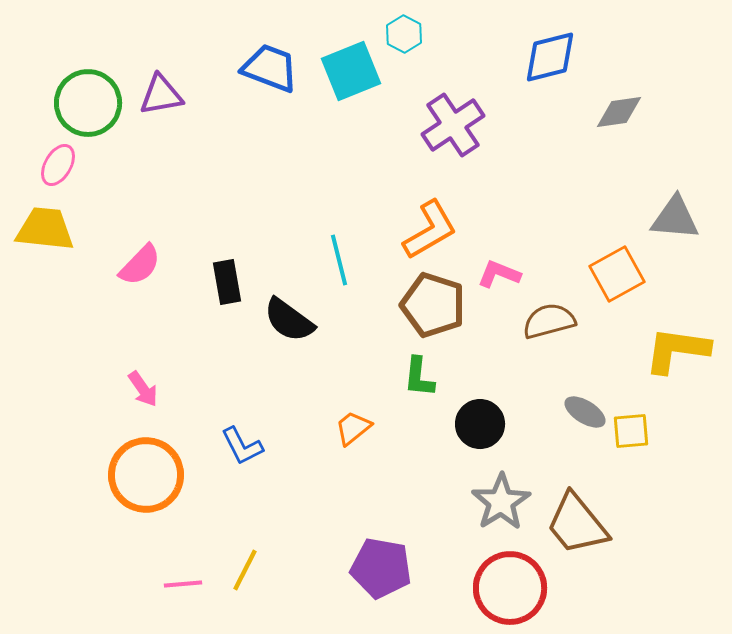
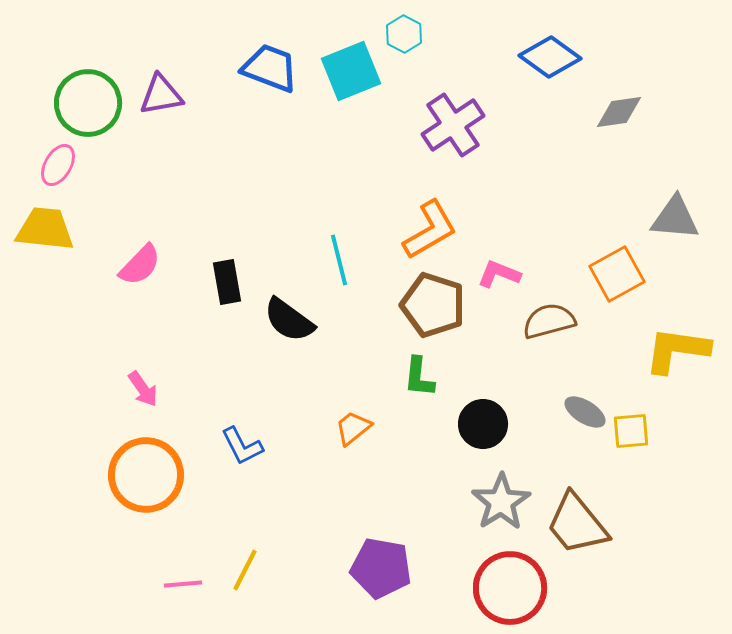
blue diamond: rotated 50 degrees clockwise
black circle: moved 3 px right
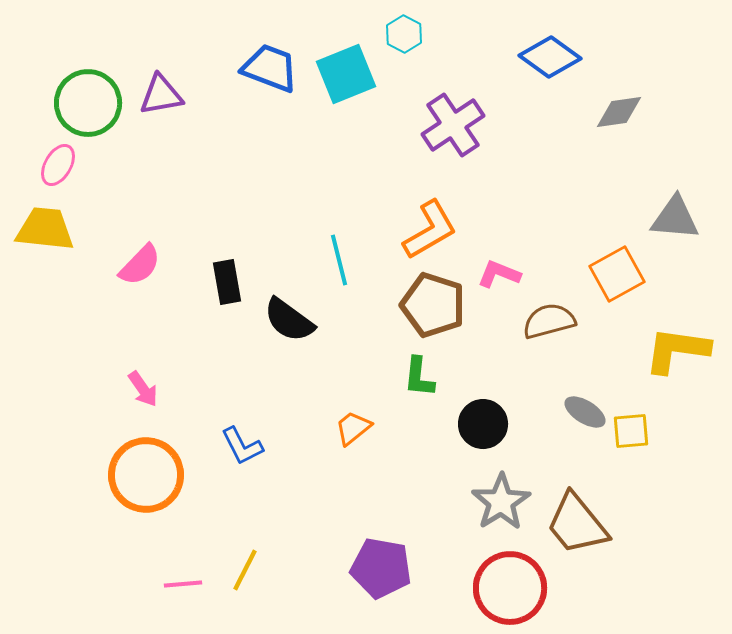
cyan square: moved 5 px left, 3 px down
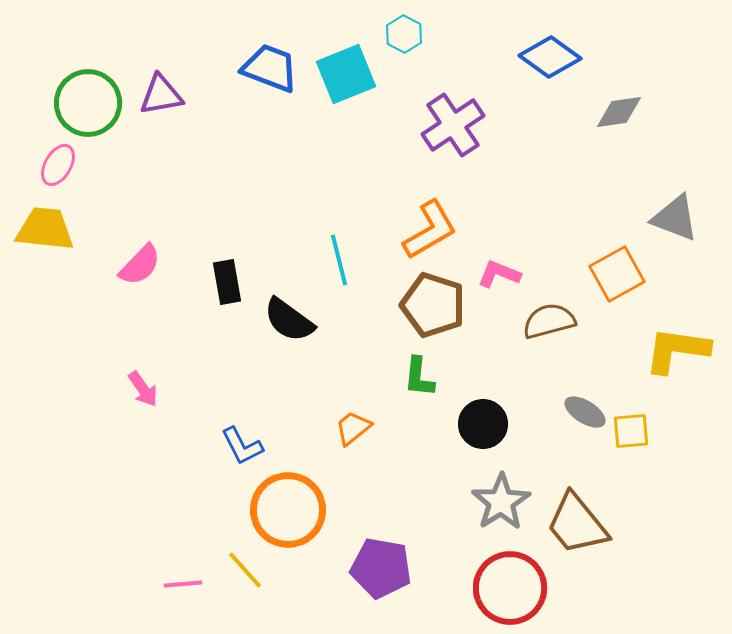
gray triangle: rotated 16 degrees clockwise
orange circle: moved 142 px right, 35 px down
yellow line: rotated 69 degrees counterclockwise
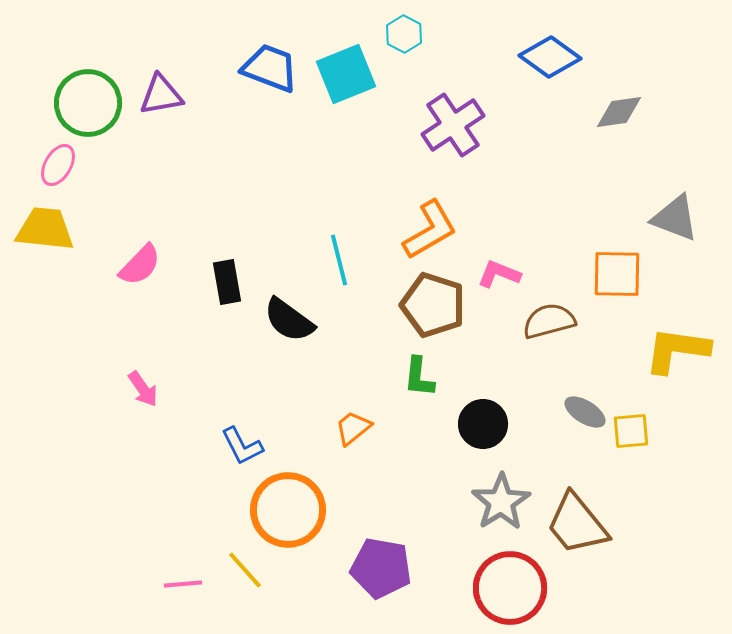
orange square: rotated 30 degrees clockwise
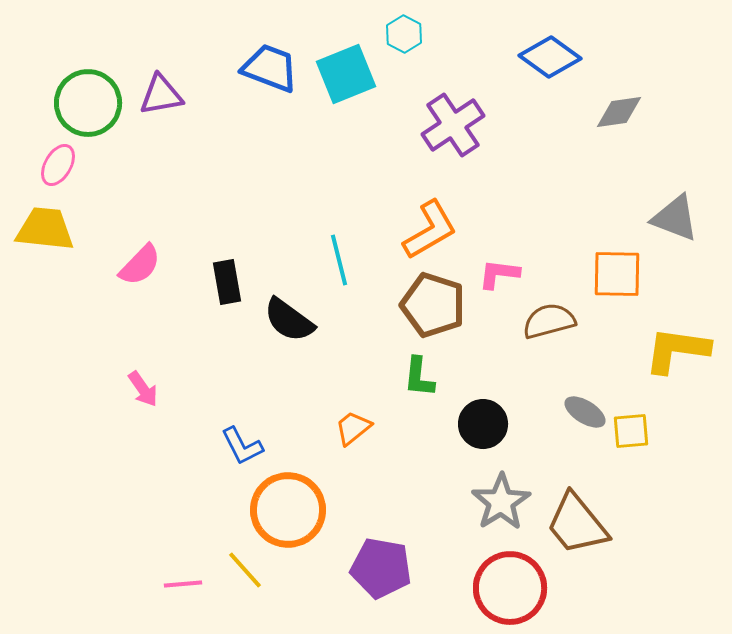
pink L-shape: rotated 15 degrees counterclockwise
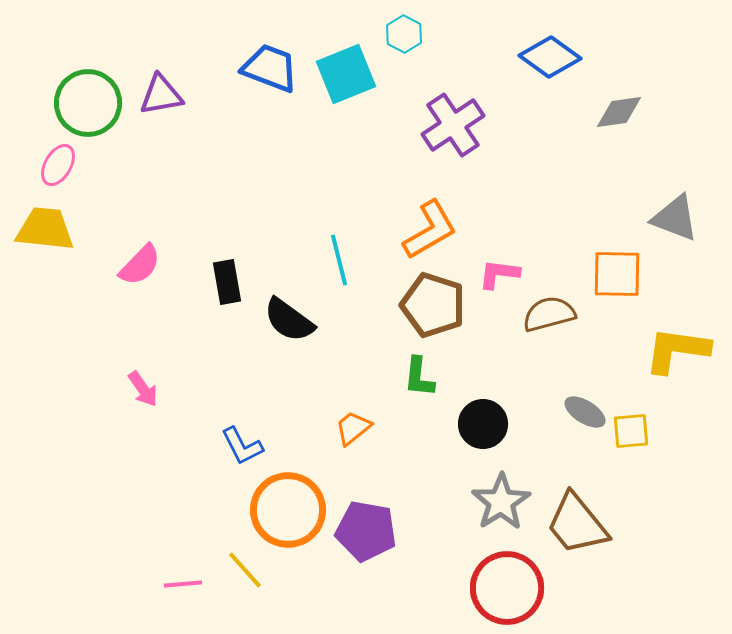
brown semicircle: moved 7 px up
purple pentagon: moved 15 px left, 37 px up
red circle: moved 3 px left
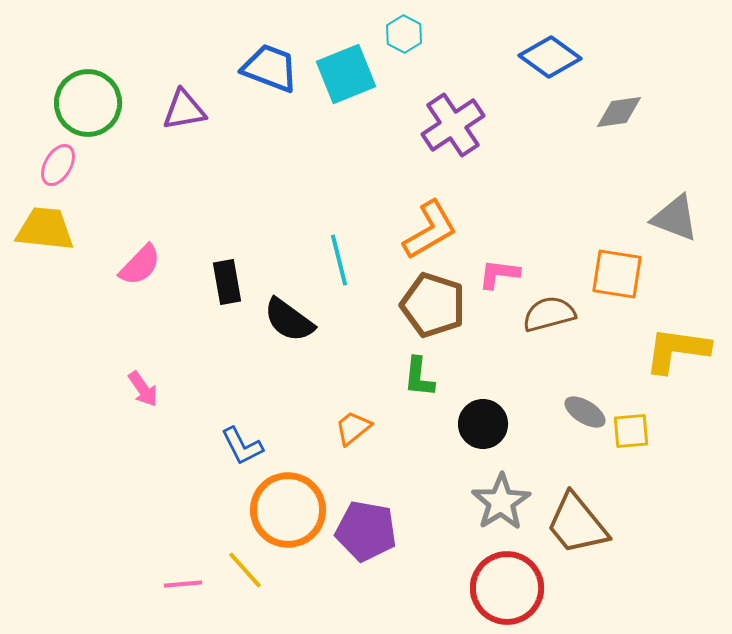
purple triangle: moved 23 px right, 15 px down
orange square: rotated 8 degrees clockwise
